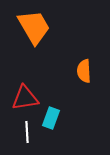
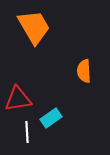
red triangle: moved 7 px left, 1 px down
cyan rectangle: rotated 35 degrees clockwise
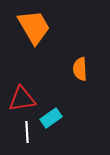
orange semicircle: moved 4 px left, 2 px up
red triangle: moved 4 px right
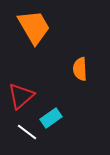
red triangle: moved 1 px left, 3 px up; rotated 32 degrees counterclockwise
white line: rotated 50 degrees counterclockwise
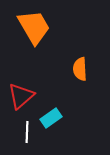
white line: rotated 55 degrees clockwise
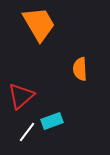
orange trapezoid: moved 5 px right, 3 px up
cyan rectangle: moved 1 px right, 3 px down; rotated 15 degrees clockwise
white line: rotated 35 degrees clockwise
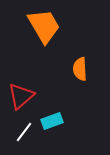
orange trapezoid: moved 5 px right, 2 px down
white line: moved 3 px left
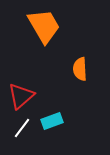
white line: moved 2 px left, 4 px up
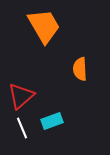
white line: rotated 60 degrees counterclockwise
